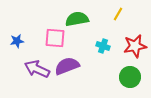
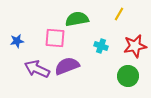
yellow line: moved 1 px right
cyan cross: moved 2 px left
green circle: moved 2 px left, 1 px up
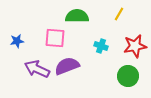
green semicircle: moved 3 px up; rotated 10 degrees clockwise
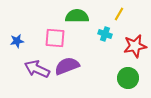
cyan cross: moved 4 px right, 12 px up
green circle: moved 2 px down
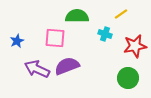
yellow line: moved 2 px right; rotated 24 degrees clockwise
blue star: rotated 16 degrees counterclockwise
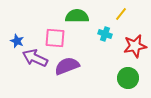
yellow line: rotated 16 degrees counterclockwise
blue star: rotated 24 degrees counterclockwise
purple arrow: moved 2 px left, 11 px up
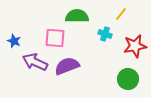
blue star: moved 3 px left
purple arrow: moved 4 px down
green circle: moved 1 px down
